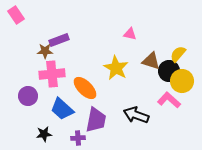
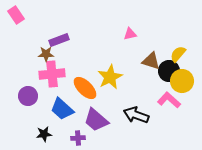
pink triangle: rotated 24 degrees counterclockwise
brown star: moved 1 px right, 3 px down
yellow star: moved 6 px left, 9 px down; rotated 15 degrees clockwise
purple trapezoid: rotated 120 degrees clockwise
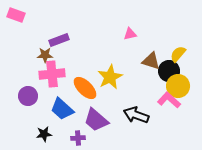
pink rectangle: rotated 36 degrees counterclockwise
brown star: moved 1 px left, 1 px down
yellow circle: moved 4 px left, 5 px down
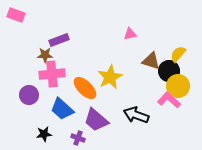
purple circle: moved 1 px right, 1 px up
purple cross: rotated 24 degrees clockwise
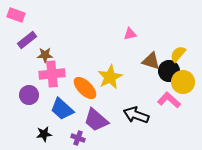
purple rectangle: moved 32 px left; rotated 18 degrees counterclockwise
yellow circle: moved 5 px right, 4 px up
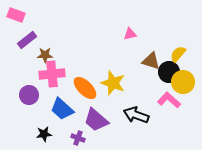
black circle: moved 1 px down
yellow star: moved 3 px right, 6 px down; rotated 25 degrees counterclockwise
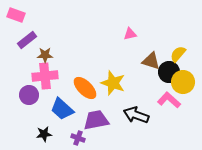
pink cross: moved 7 px left, 2 px down
purple trapezoid: rotated 128 degrees clockwise
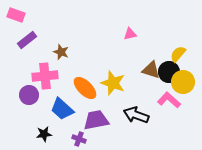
brown star: moved 16 px right, 3 px up; rotated 21 degrees clockwise
brown triangle: moved 9 px down
purple cross: moved 1 px right, 1 px down
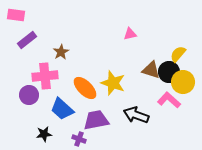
pink rectangle: rotated 12 degrees counterclockwise
brown star: rotated 21 degrees clockwise
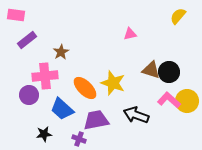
yellow semicircle: moved 38 px up
yellow circle: moved 4 px right, 19 px down
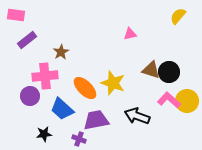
purple circle: moved 1 px right, 1 px down
black arrow: moved 1 px right, 1 px down
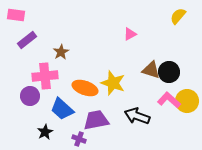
pink triangle: rotated 16 degrees counterclockwise
orange ellipse: rotated 25 degrees counterclockwise
black star: moved 1 px right, 2 px up; rotated 21 degrees counterclockwise
